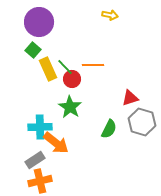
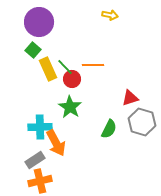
orange arrow: rotated 24 degrees clockwise
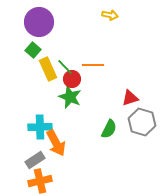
green star: moved 10 px up; rotated 10 degrees counterclockwise
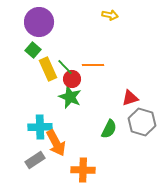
orange cross: moved 43 px right, 11 px up; rotated 15 degrees clockwise
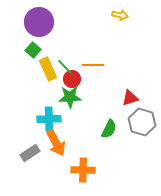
yellow arrow: moved 10 px right
green star: rotated 25 degrees counterclockwise
cyan cross: moved 9 px right, 8 px up
gray rectangle: moved 5 px left, 7 px up
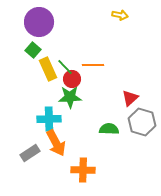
red triangle: rotated 24 degrees counterclockwise
green semicircle: rotated 114 degrees counterclockwise
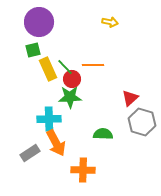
yellow arrow: moved 10 px left, 7 px down
green square: rotated 35 degrees clockwise
green semicircle: moved 6 px left, 5 px down
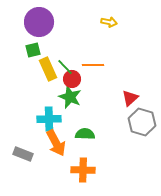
yellow arrow: moved 1 px left
green star: rotated 25 degrees clockwise
green semicircle: moved 18 px left
gray rectangle: moved 7 px left, 1 px down; rotated 54 degrees clockwise
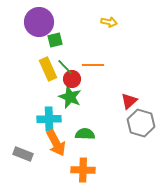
green square: moved 22 px right, 10 px up
red triangle: moved 1 px left, 3 px down
gray hexagon: moved 1 px left, 1 px down
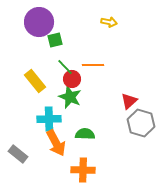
yellow rectangle: moved 13 px left, 12 px down; rotated 15 degrees counterclockwise
gray rectangle: moved 5 px left; rotated 18 degrees clockwise
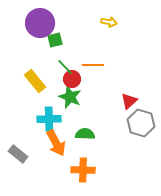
purple circle: moved 1 px right, 1 px down
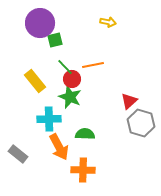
yellow arrow: moved 1 px left
orange line: rotated 10 degrees counterclockwise
orange arrow: moved 3 px right, 4 px down
